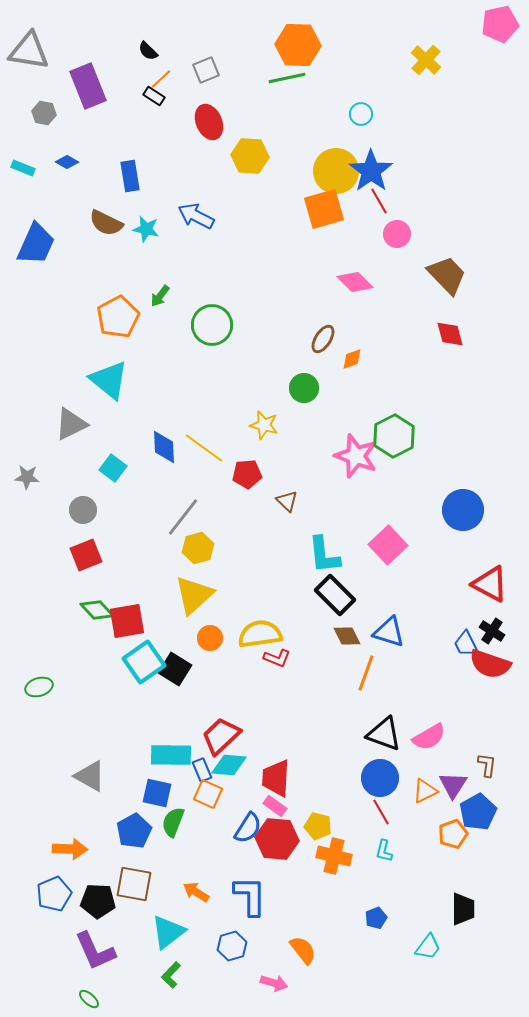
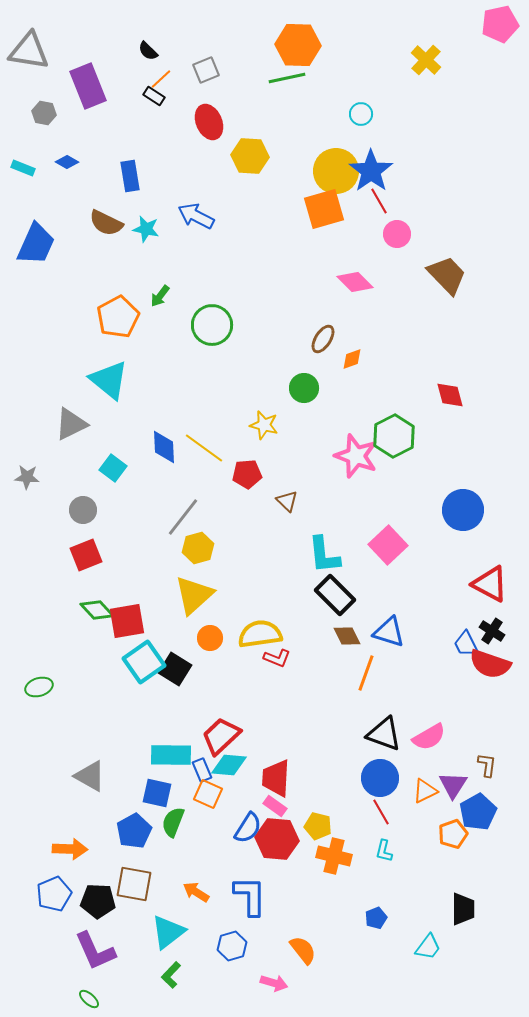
red diamond at (450, 334): moved 61 px down
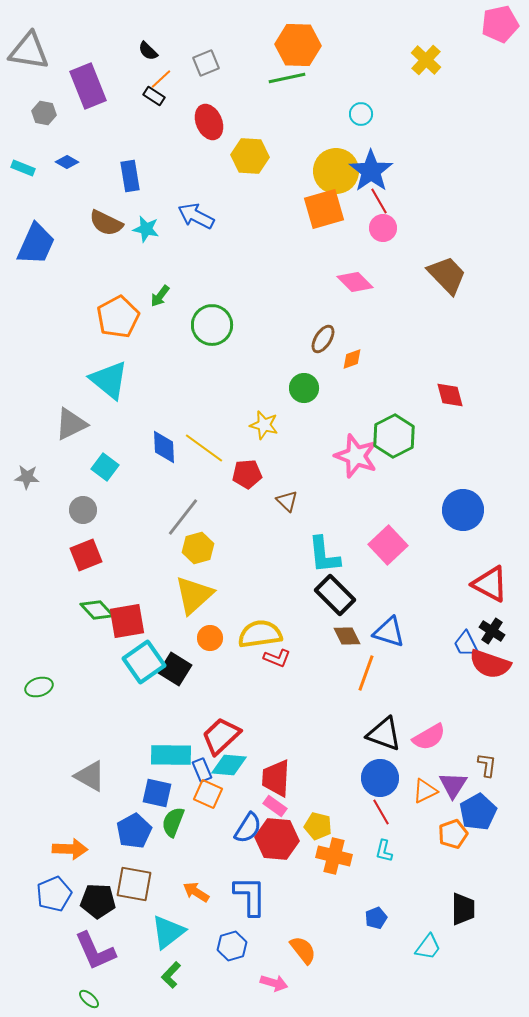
gray square at (206, 70): moved 7 px up
pink circle at (397, 234): moved 14 px left, 6 px up
cyan square at (113, 468): moved 8 px left, 1 px up
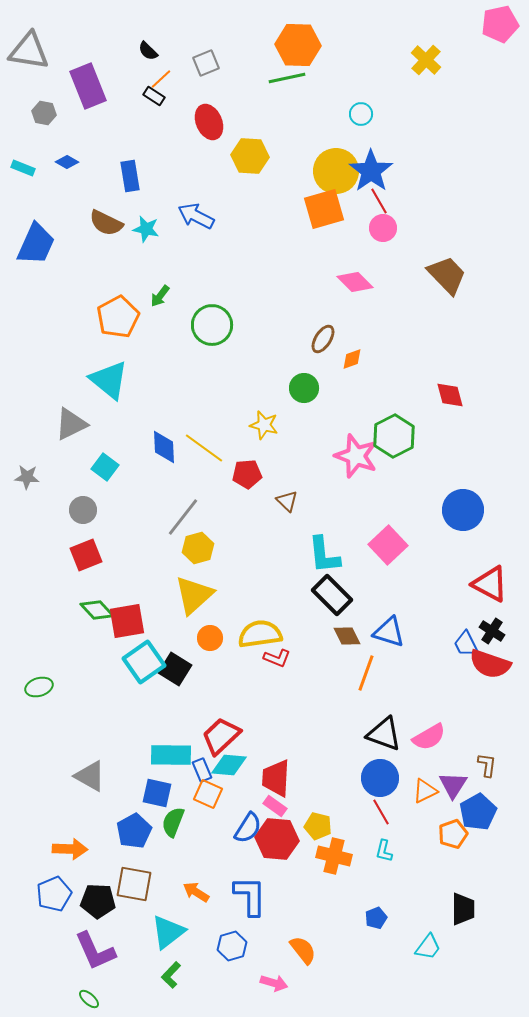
black rectangle at (335, 595): moved 3 px left
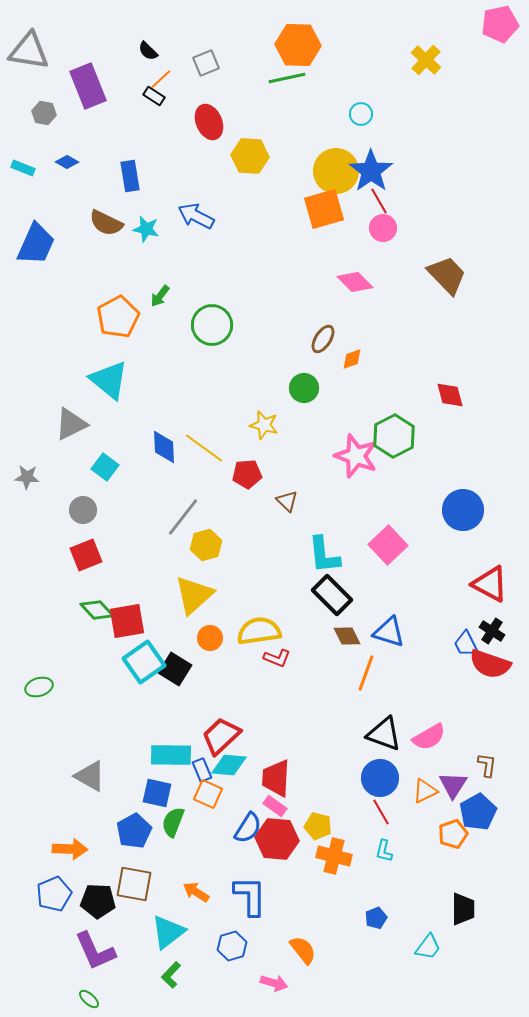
yellow hexagon at (198, 548): moved 8 px right, 3 px up
yellow semicircle at (260, 634): moved 1 px left, 3 px up
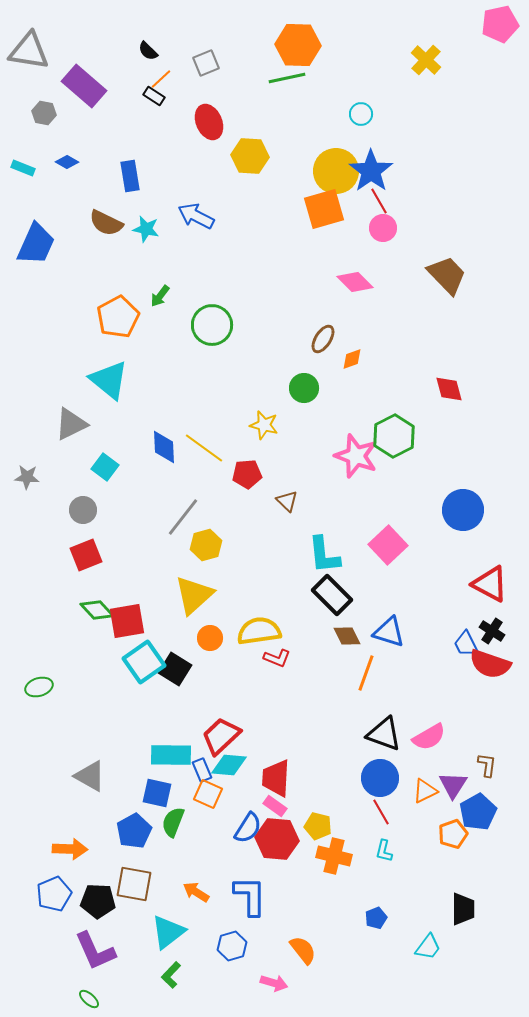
purple rectangle at (88, 86): moved 4 px left; rotated 27 degrees counterclockwise
red diamond at (450, 395): moved 1 px left, 6 px up
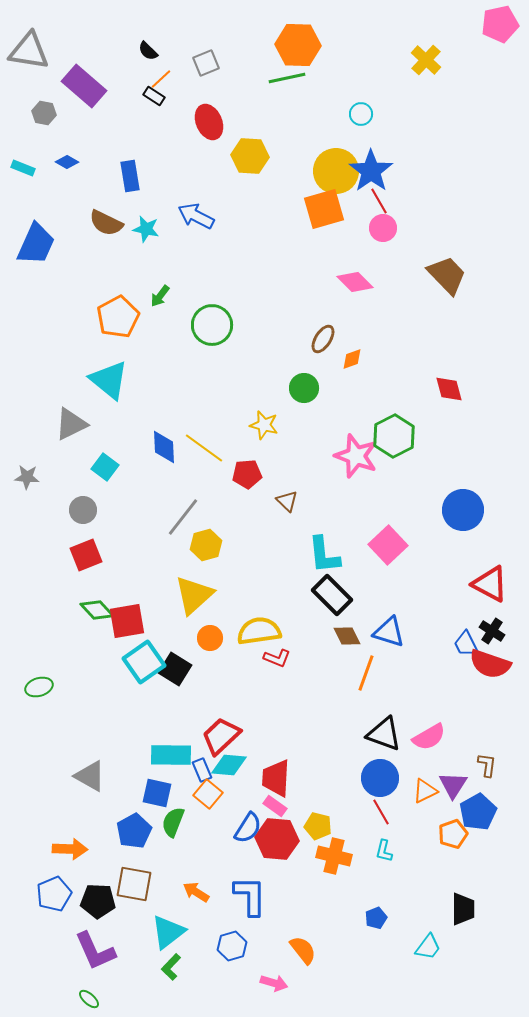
orange square at (208, 794): rotated 16 degrees clockwise
green L-shape at (171, 975): moved 8 px up
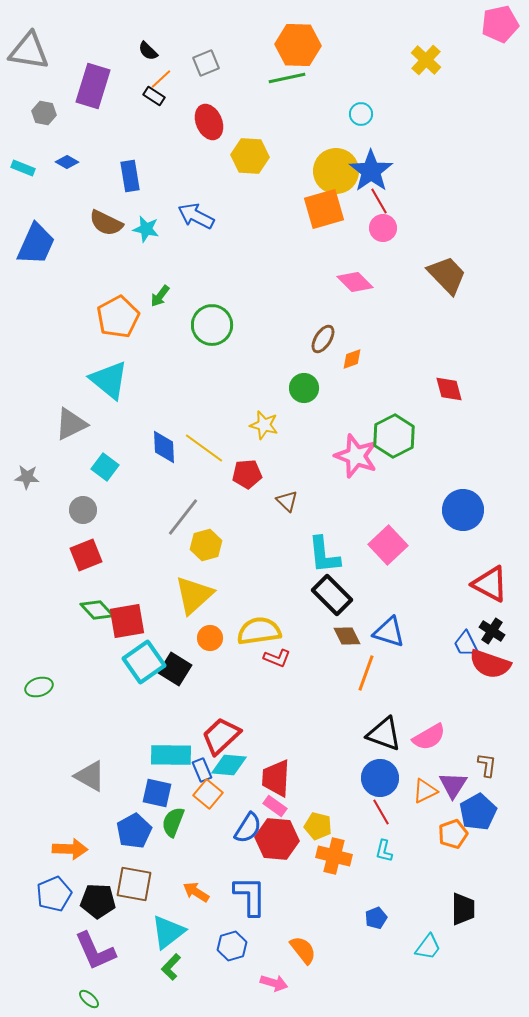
purple rectangle at (84, 86): moved 9 px right; rotated 66 degrees clockwise
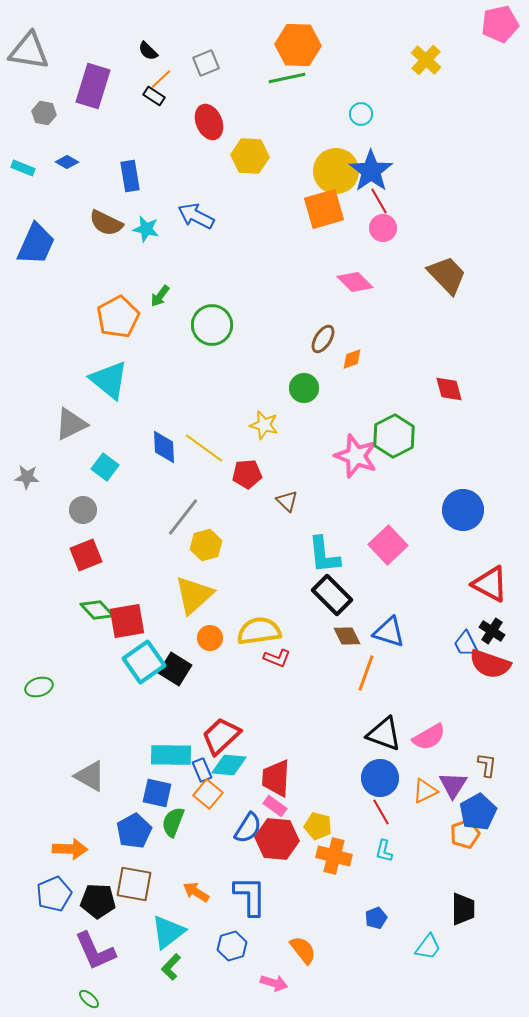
orange pentagon at (453, 834): moved 12 px right
